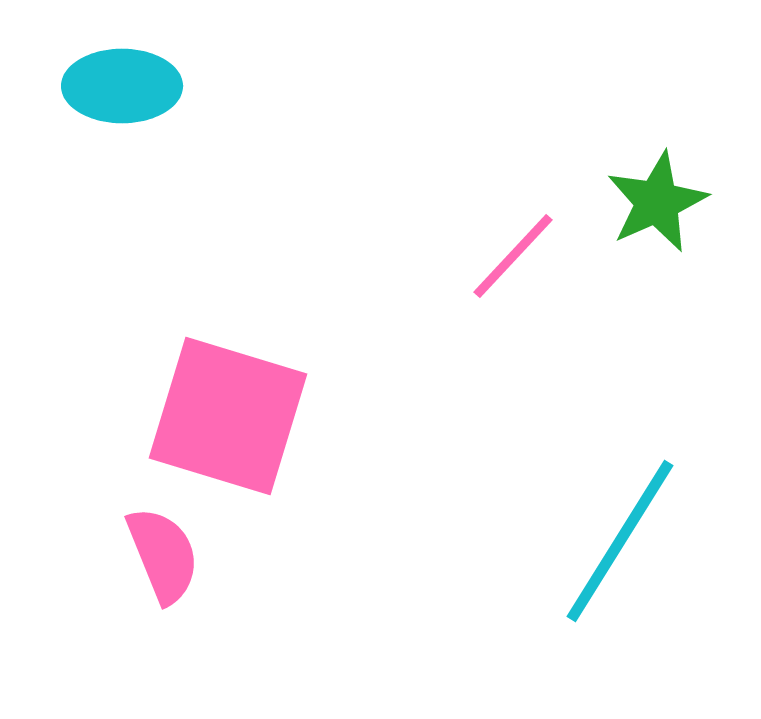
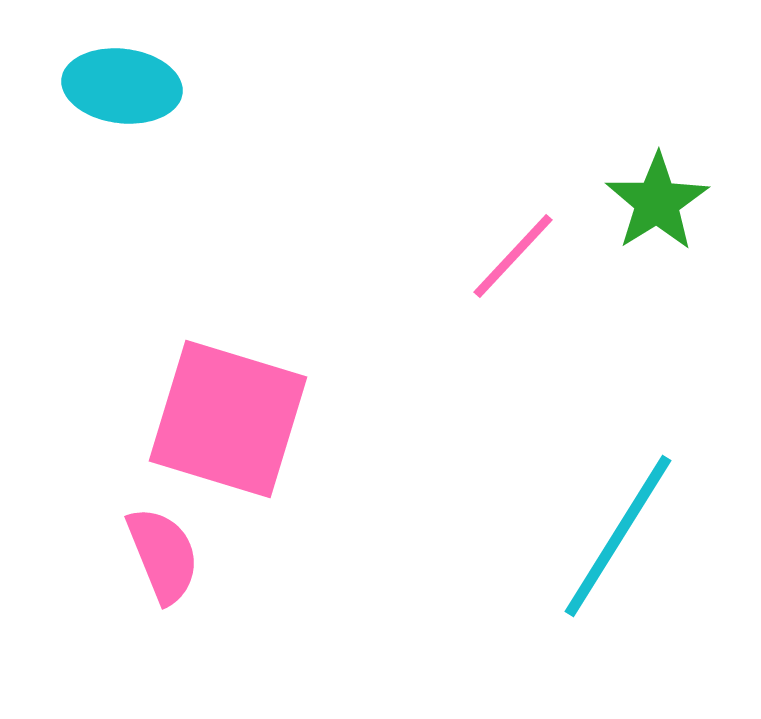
cyan ellipse: rotated 7 degrees clockwise
green star: rotated 8 degrees counterclockwise
pink square: moved 3 px down
cyan line: moved 2 px left, 5 px up
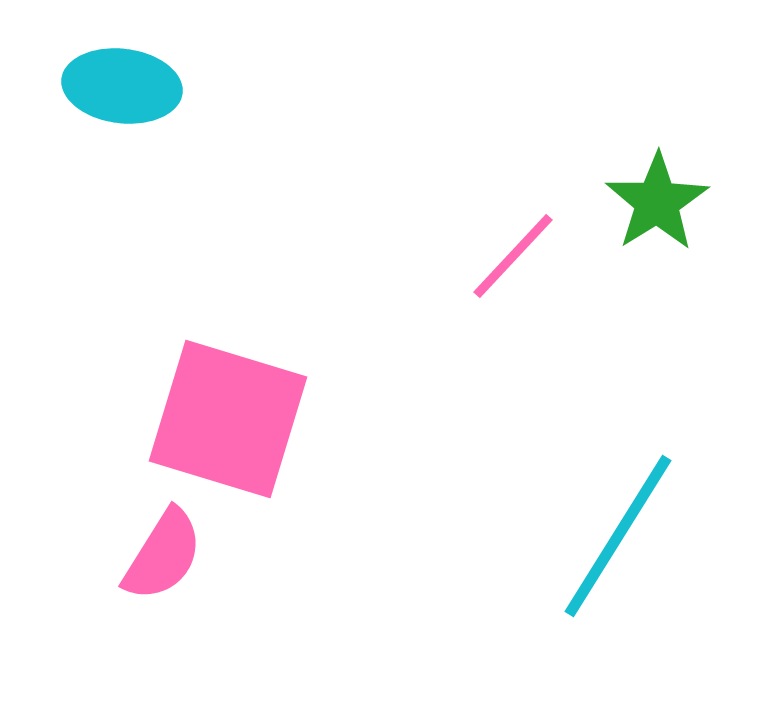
pink semicircle: rotated 54 degrees clockwise
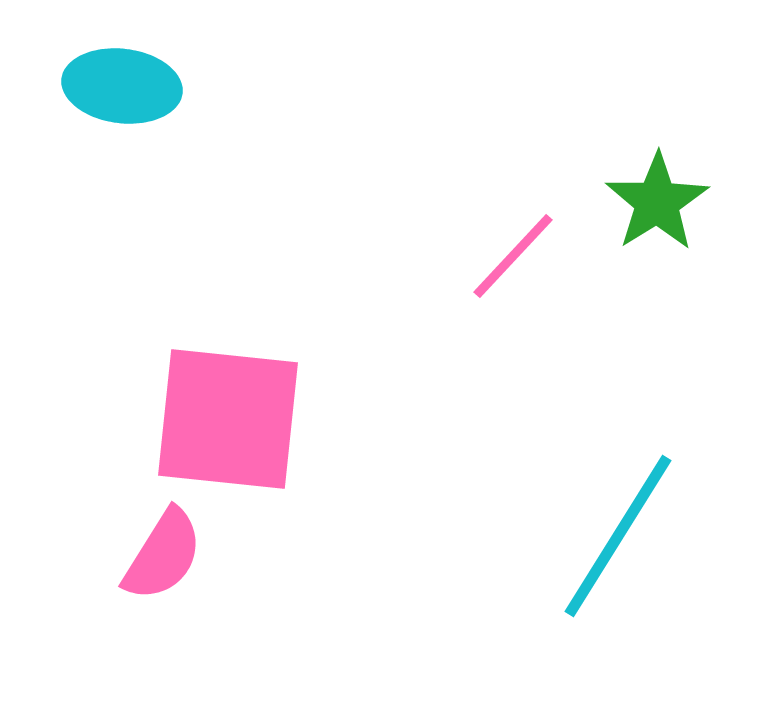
pink square: rotated 11 degrees counterclockwise
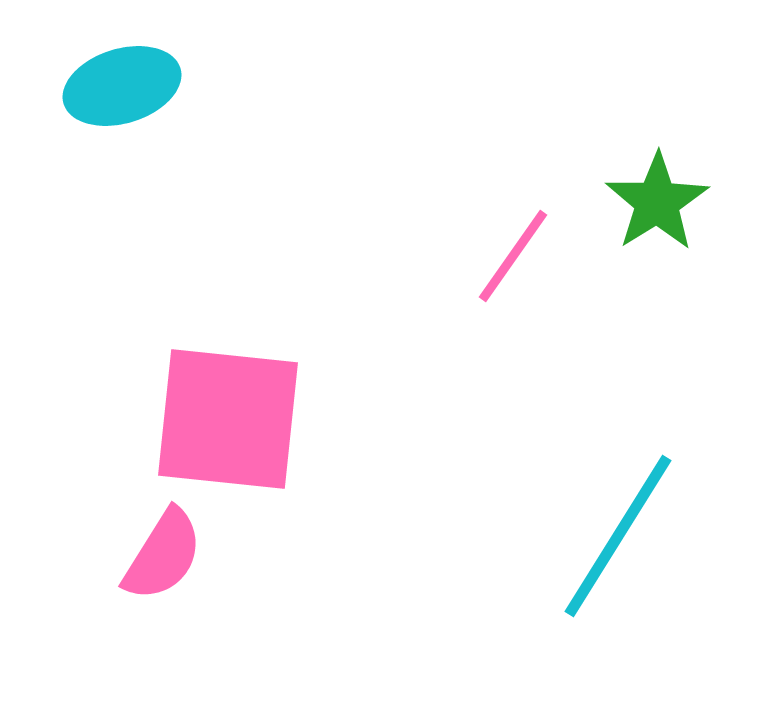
cyan ellipse: rotated 24 degrees counterclockwise
pink line: rotated 8 degrees counterclockwise
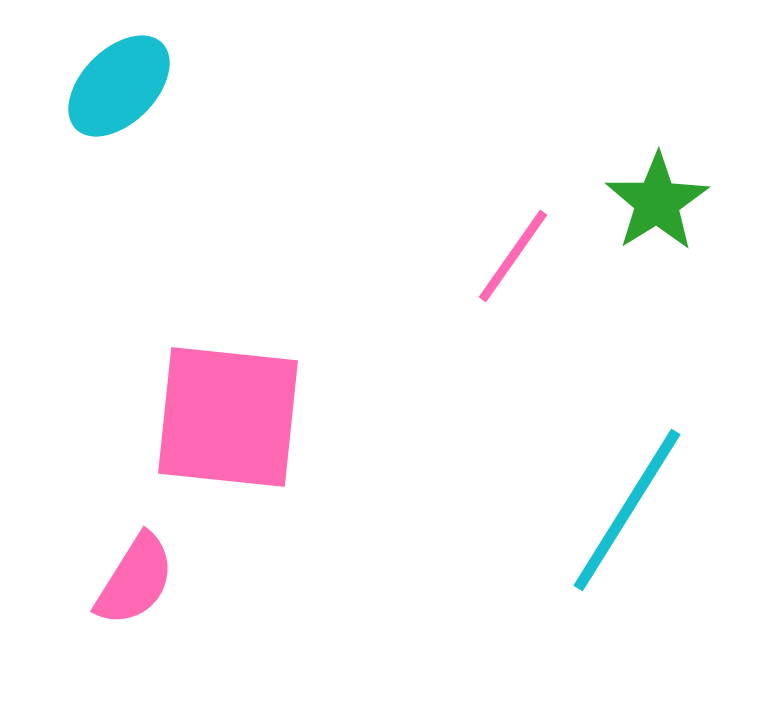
cyan ellipse: moved 3 px left; rotated 28 degrees counterclockwise
pink square: moved 2 px up
cyan line: moved 9 px right, 26 px up
pink semicircle: moved 28 px left, 25 px down
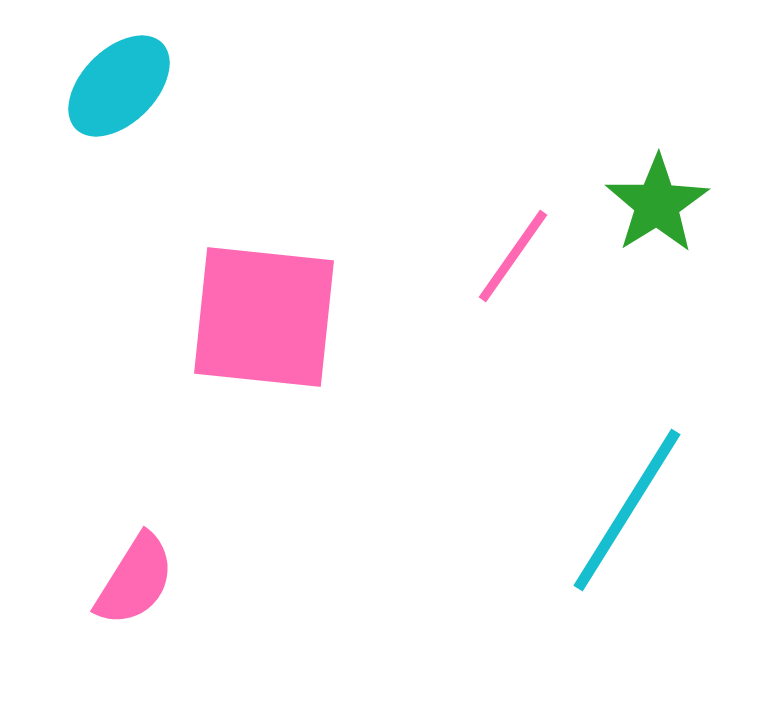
green star: moved 2 px down
pink square: moved 36 px right, 100 px up
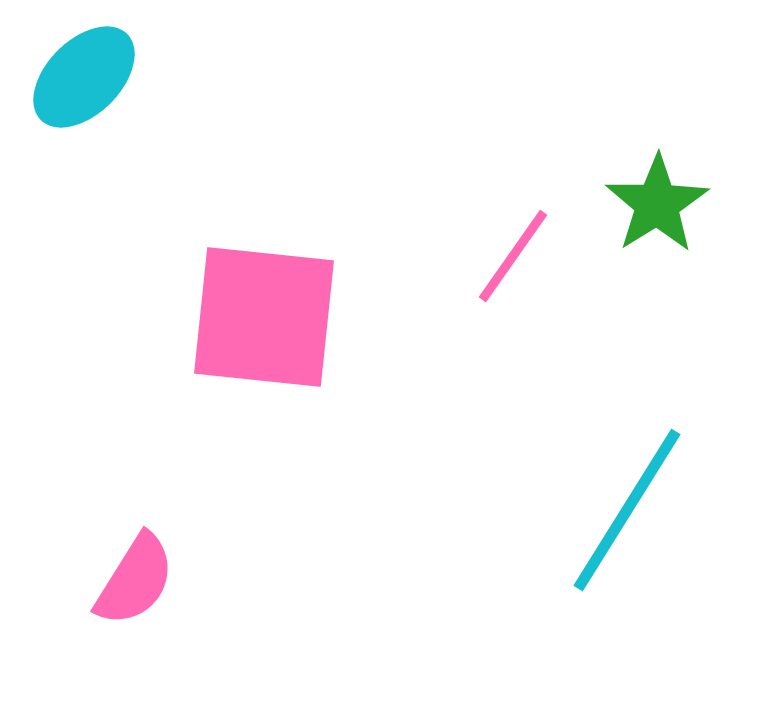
cyan ellipse: moved 35 px left, 9 px up
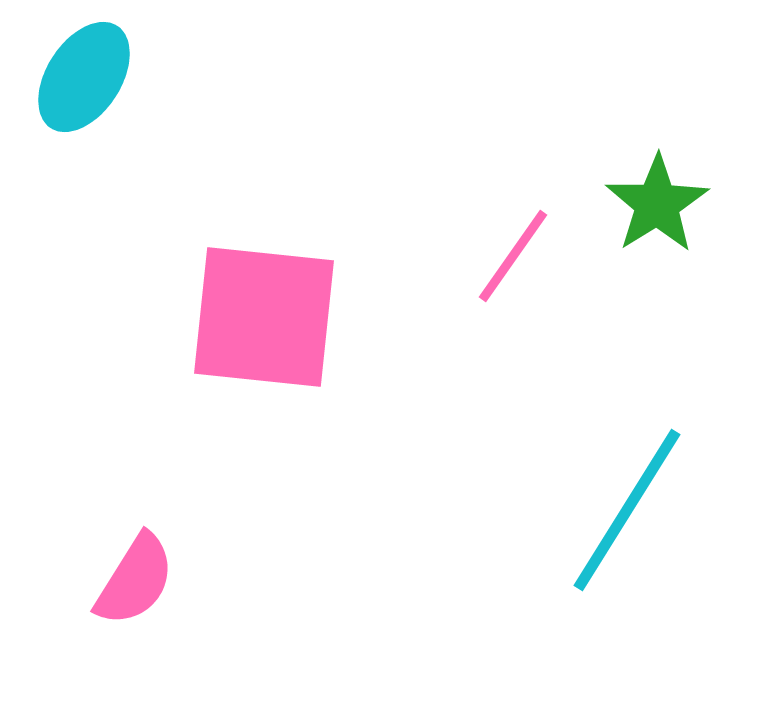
cyan ellipse: rotated 12 degrees counterclockwise
